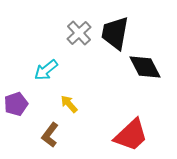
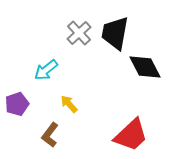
purple pentagon: moved 1 px right
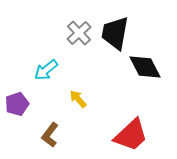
yellow arrow: moved 9 px right, 5 px up
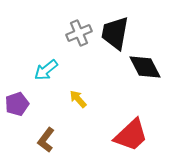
gray cross: rotated 20 degrees clockwise
brown L-shape: moved 4 px left, 5 px down
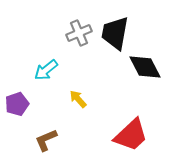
brown L-shape: rotated 30 degrees clockwise
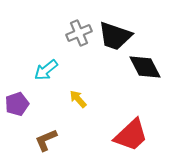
black trapezoid: moved 3 px down; rotated 81 degrees counterclockwise
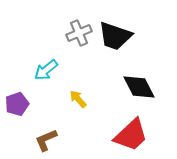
black diamond: moved 6 px left, 20 px down
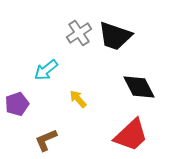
gray cross: rotated 10 degrees counterclockwise
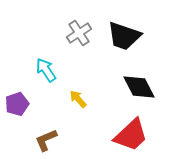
black trapezoid: moved 9 px right
cyan arrow: rotated 95 degrees clockwise
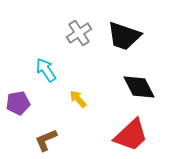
purple pentagon: moved 1 px right, 1 px up; rotated 10 degrees clockwise
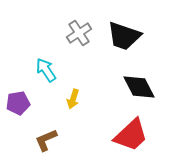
yellow arrow: moved 5 px left; rotated 120 degrees counterclockwise
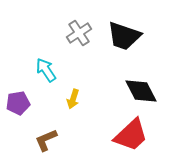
black diamond: moved 2 px right, 4 px down
